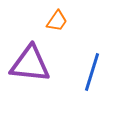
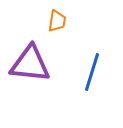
orange trapezoid: rotated 25 degrees counterclockwise
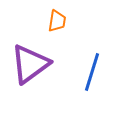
purple triangle: rotated 42 degrees counterclockwise
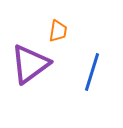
orange trapezoid: moved 1 px right, 10 px down
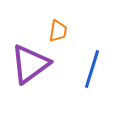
blue line: moved 3 px up
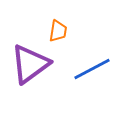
blue line: rotated 45 degrees clockwise
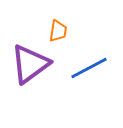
blue line: moved 3 px left, 1 px up
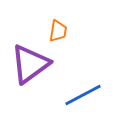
blue line: moved 6 px left, 27 px down
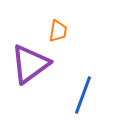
blue line: rotated 42 degrees counterclockwise
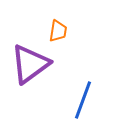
blue line: moved 5 px down
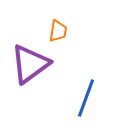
blue line: moved 3 px right, 2 px up
